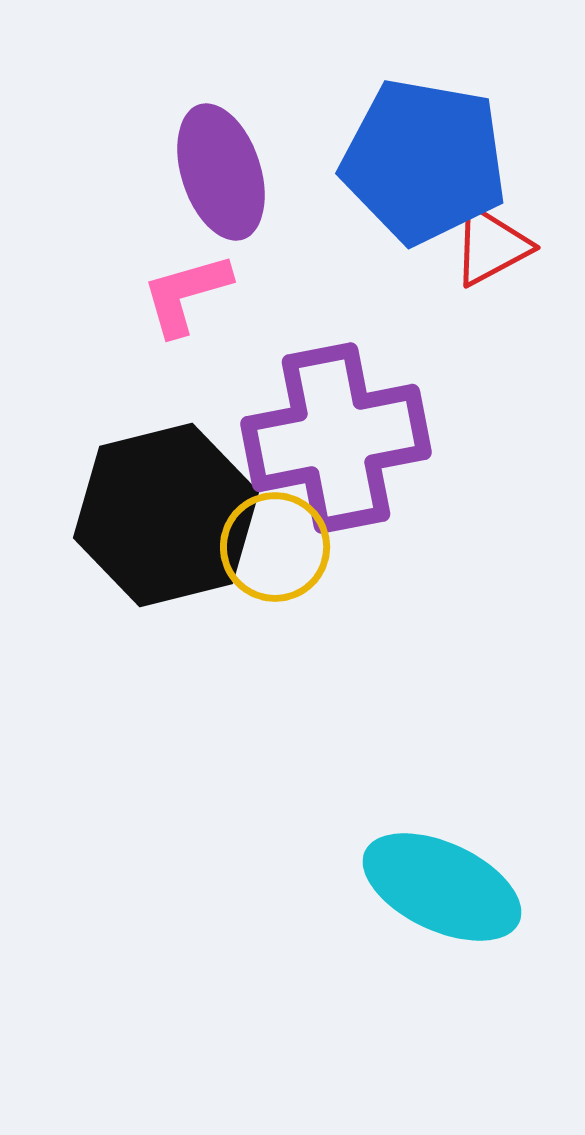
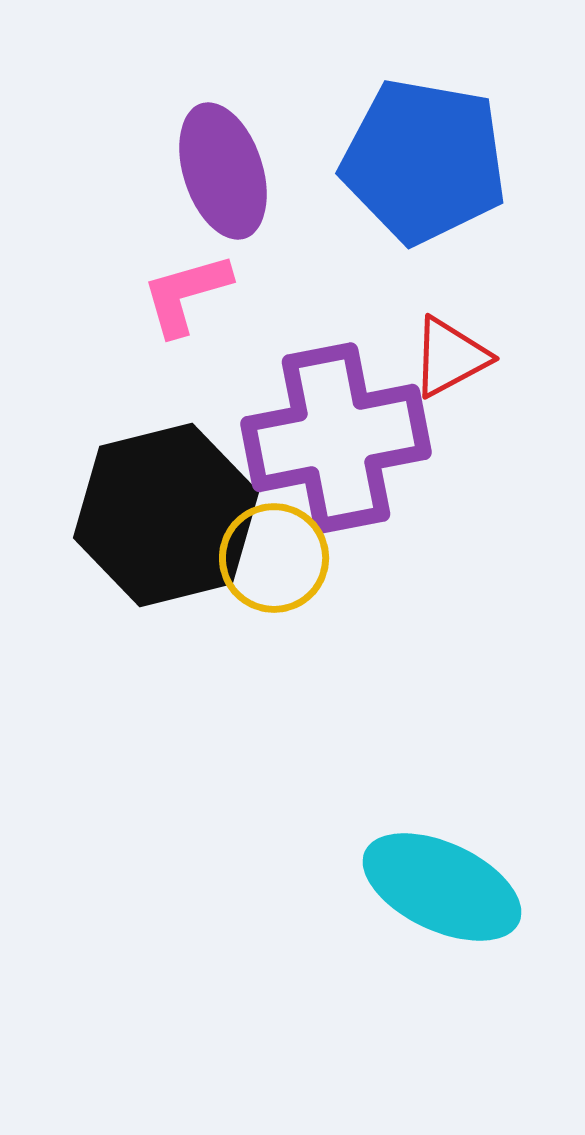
purple ellipse: moved 2 px right, 1 px up
red triangle: moved 41 px left, 111 px down
yellow circle: moved 1 px left, 11 px down
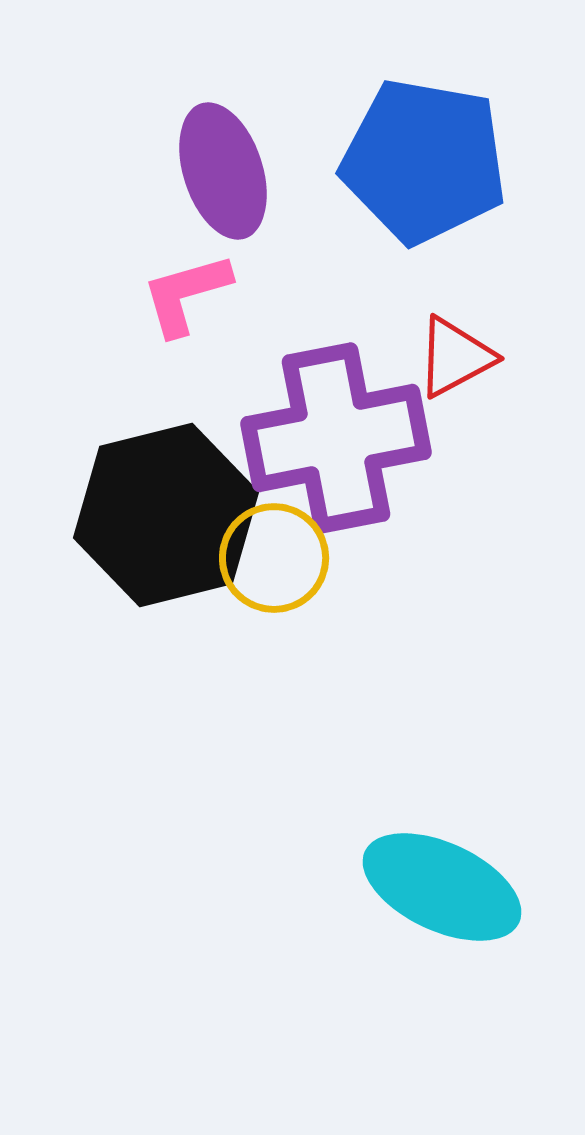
red triangle: moved 5 px right
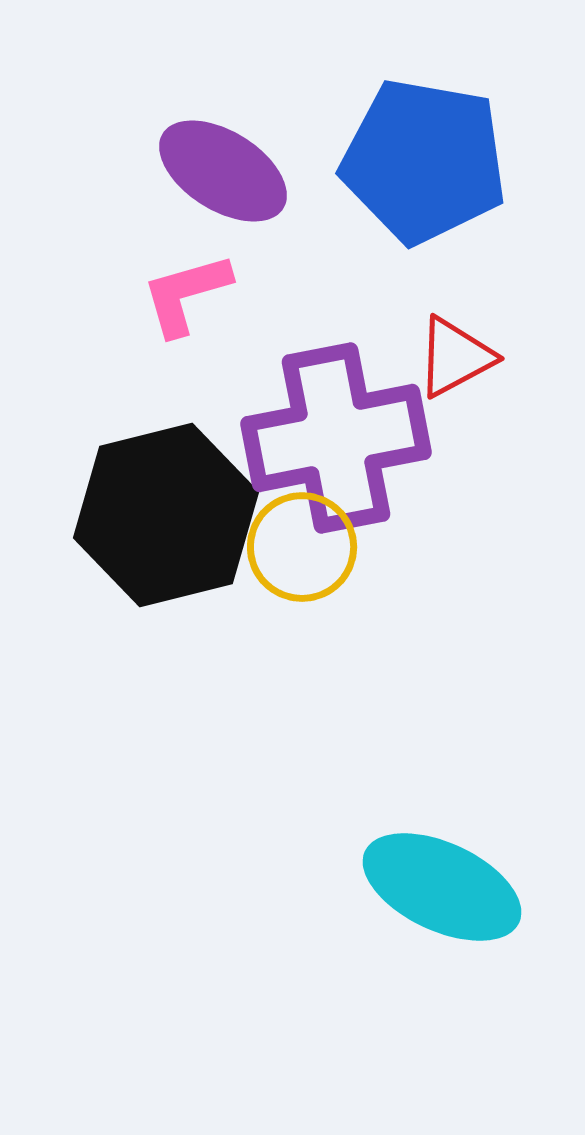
purple ellipse: rotated 40 degrees counterclockwise
yellow circle: moved 28 px right, 11 px up
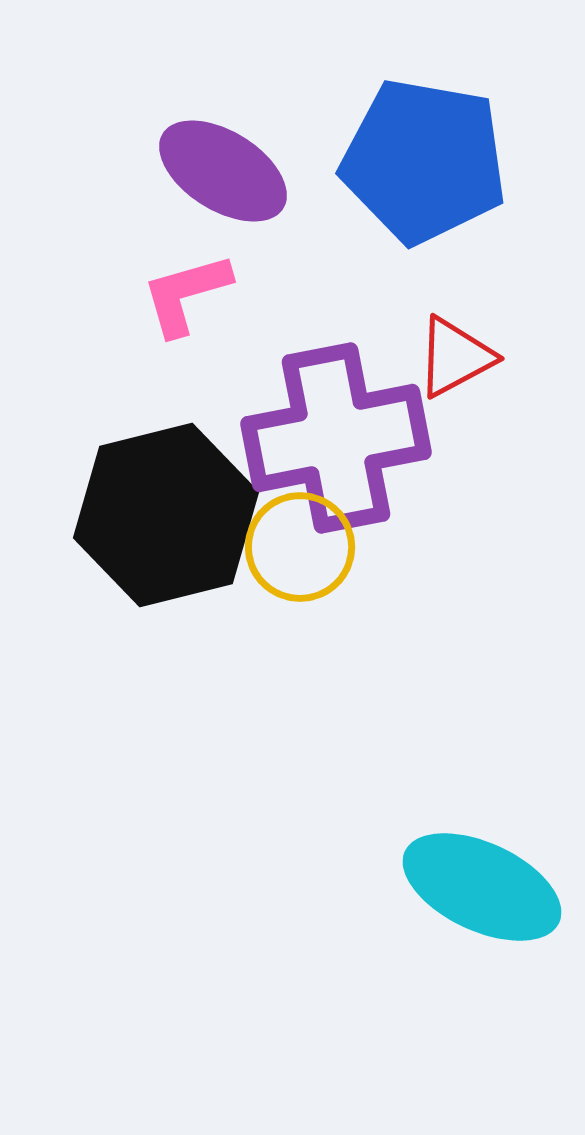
yellow circle: moved 2 px left
cyan ellipse: moved 40 px right
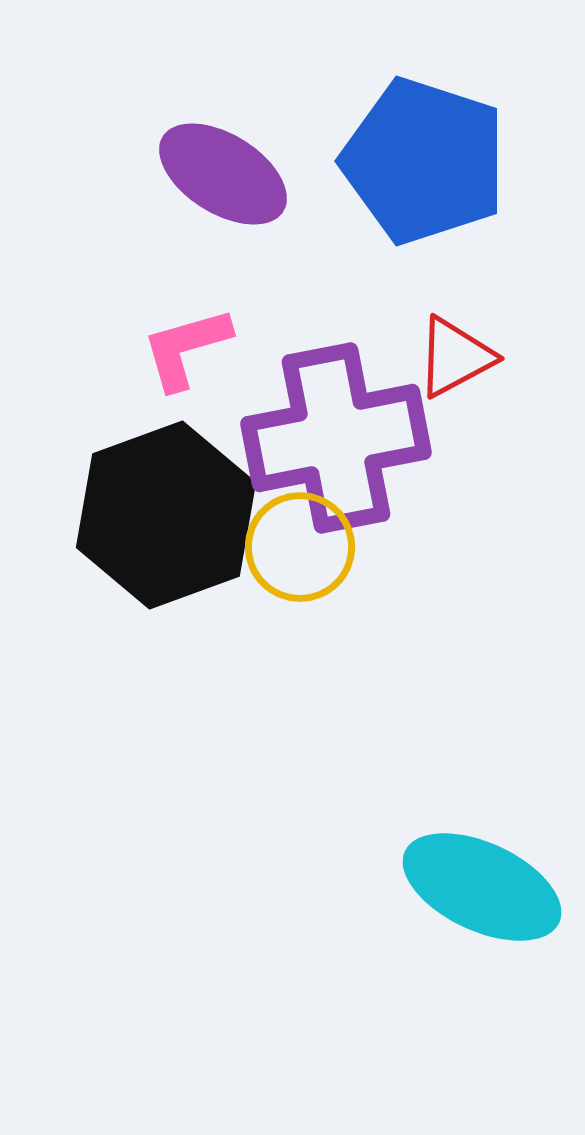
blue pentagon: rotated 8 degrees clockwise
purple ellipse: moved 3 px down
pink L-shape: moved 54 px down
black hexagon: rotated 6 degrees counterclockwise
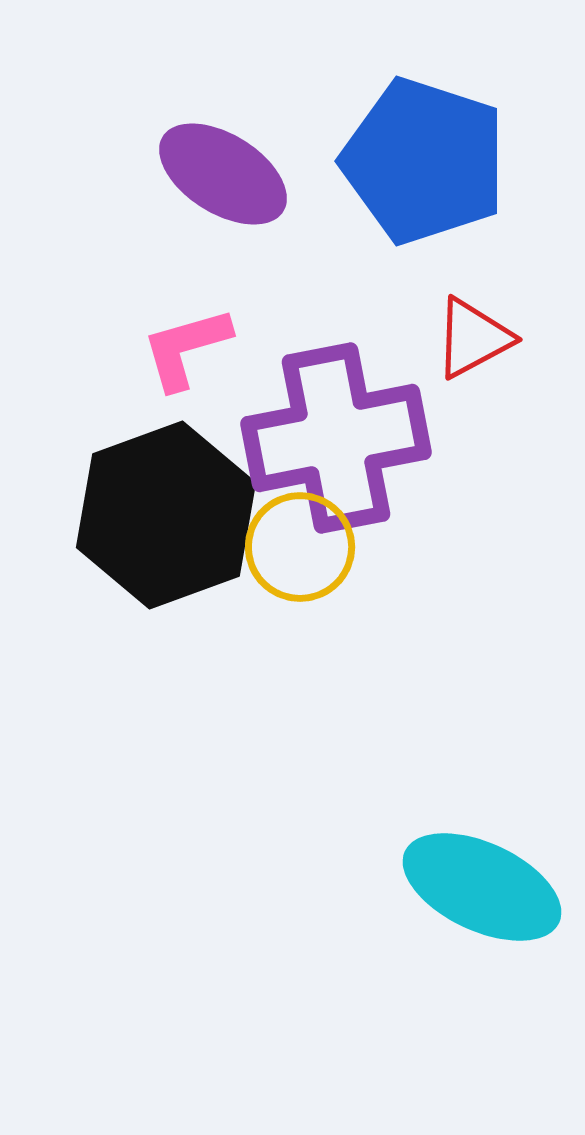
red triangle: moved 18 px right, 19 px up
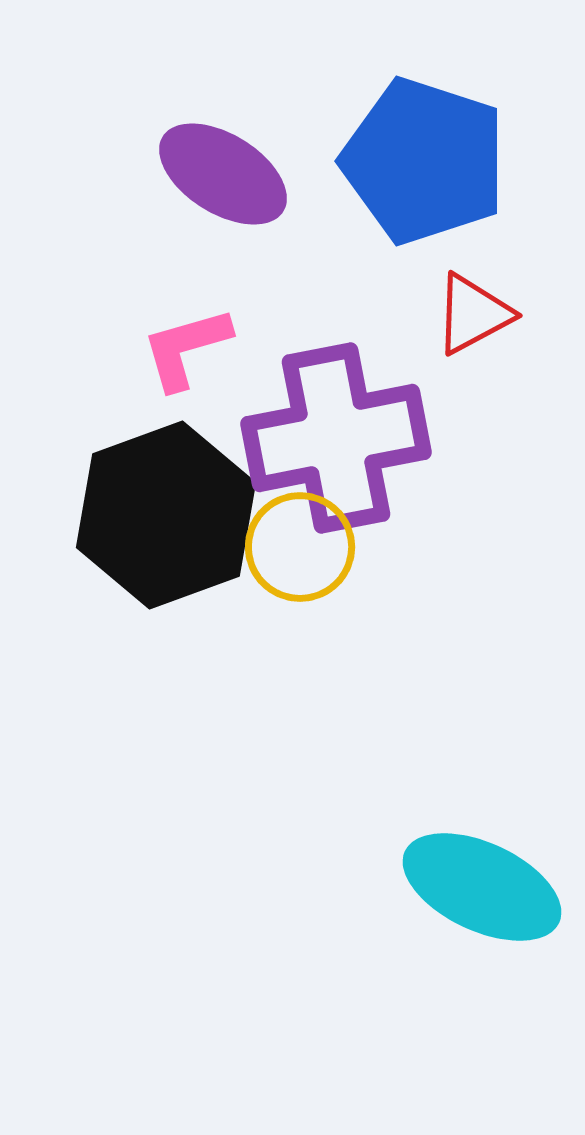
red triangle: moved 24 px up
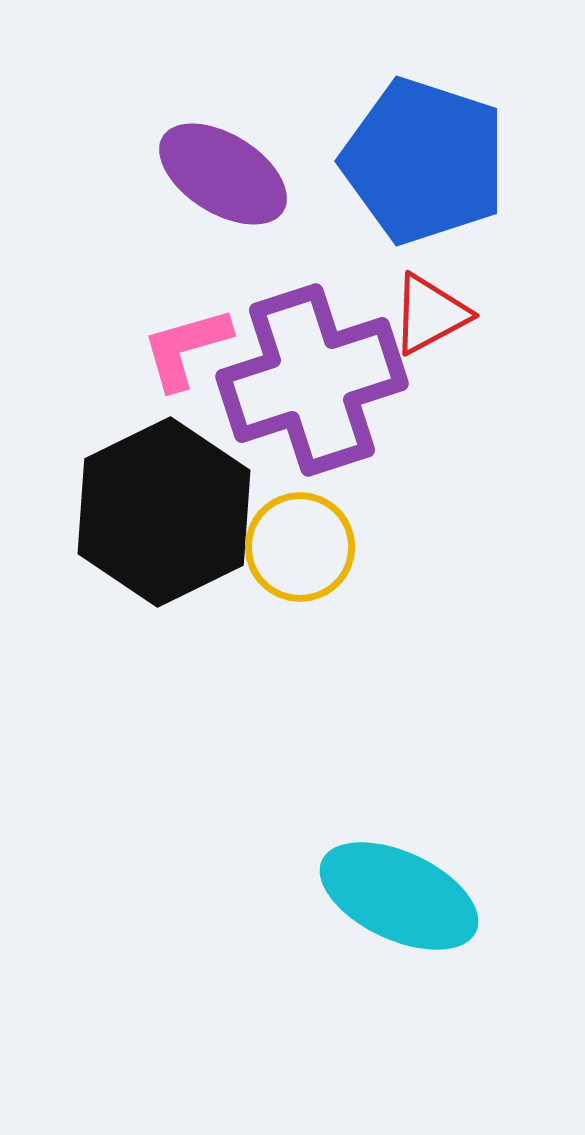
red triangle: moved 43 px left
purple cross: moved 24 px left, 58 px up; rotated 7 degrees counterclockwise
black hexagon: moved 2 px left, 3 px up; rotated 6 degrees counterclockwise
cyan ellipse: moved 83 px left, 9 px down
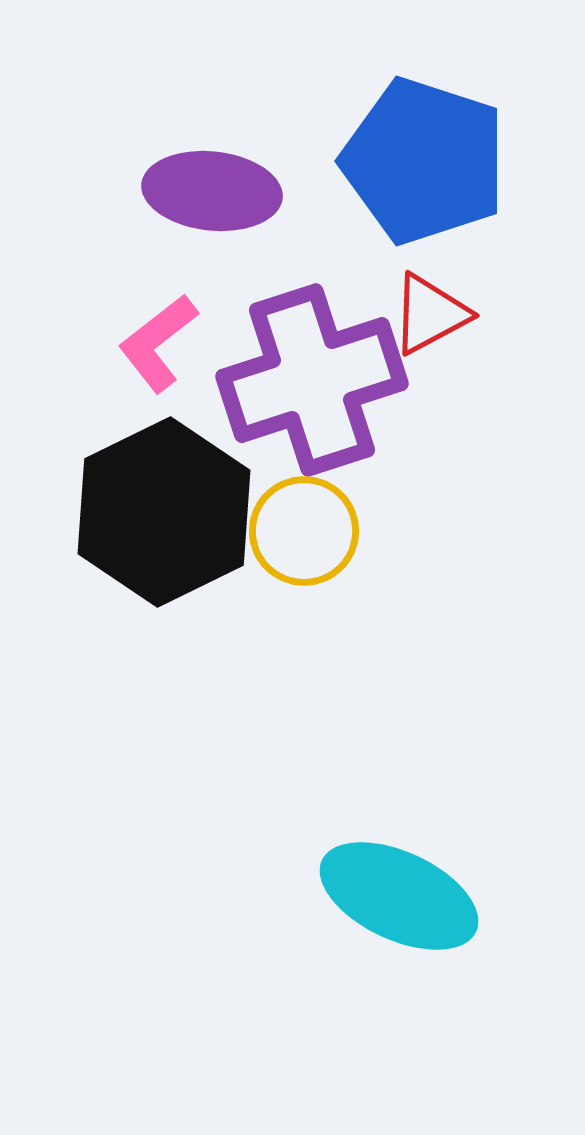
purple ellipse: moved 11 px left, 17 px down; rotated 26 degrees counterclockwise
pink L-shape: moved 28 px left, 5 px up; rotated 22 degrees counterclockwise
yellow circle: moved 4 px right, 16 px up
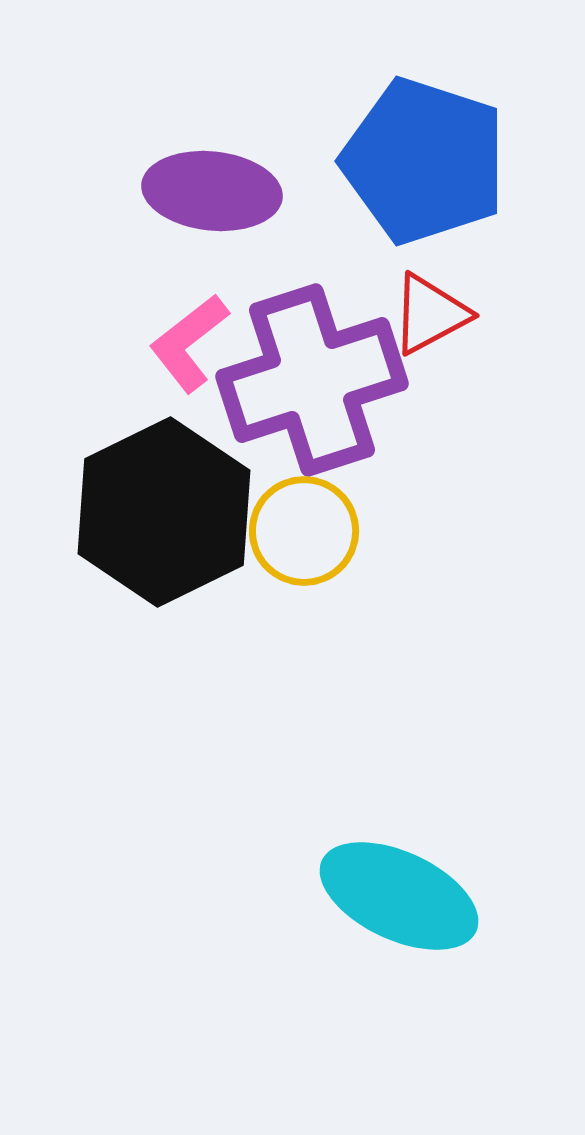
pink L-shape: moved 31 px right
